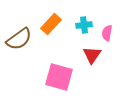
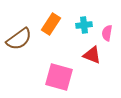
orange rectangle: rotated 10 degrees counterclockwise
red triangle: rotated 42 degrees counterclockwise
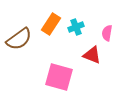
cyan cross: moved 8 px left, 2 px down; rotated 14 degrees counterclockwise
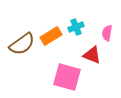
orange rectangle: moved 12 px down; rotated 25 degrees clockwise
brown semicircle: moved 3 px right, 5 px down
pink square: moved 8 px right
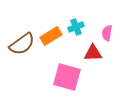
red triangle: moved 1 px right, 2 px up; rotated 24 degrees counterclockwise
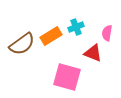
red triangle: rotated 24 degrees clockwise
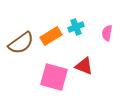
brown semicircle: moved 1 px left, 1 px up
red triangle: moved 9 px left, 13 px down
pink square: moved 13 px left
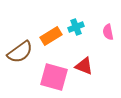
pink semicircle: moved 1 px right, 1 px up; rotated 21 degrees counterclockwise
brown semicircle: moved 1 px left, 9 px down
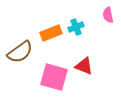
pink semicircle: moved 17 px up
orange rectangle: moved 3 px up; rotated 10 degrees clockwise
